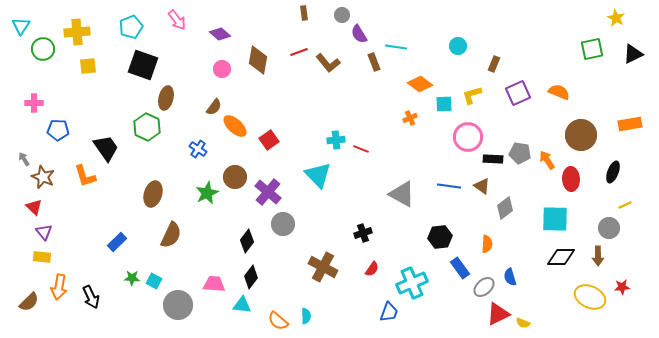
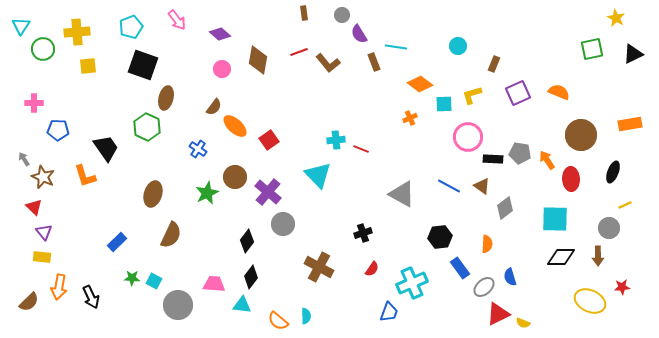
blue line at (449, 186): rotated 20 degrees clockwise
brown cross at (323, 267): moved 4 px left
yellow ellipse at (590, 297): moved 4 px down
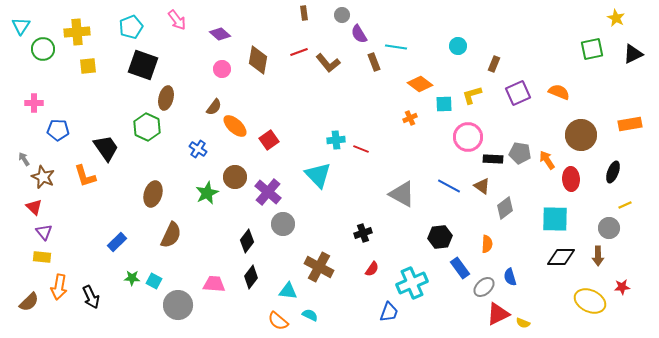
cyan triangle at (242, 305): moved 46 px right, 14 px up
cyan semicircle at (306, 316): moved 4 px right, 1 px up; rotated 63 degrees counterclockwise
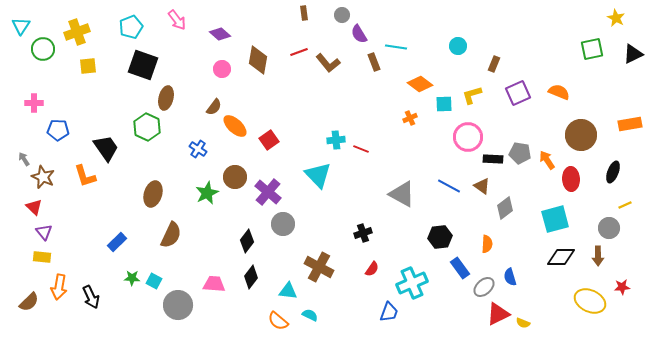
yellow cross at (77, 32): rotated 15 degrees counterclockwise
cyan square at (555, 219): rotated 16 degrees counterclockwise
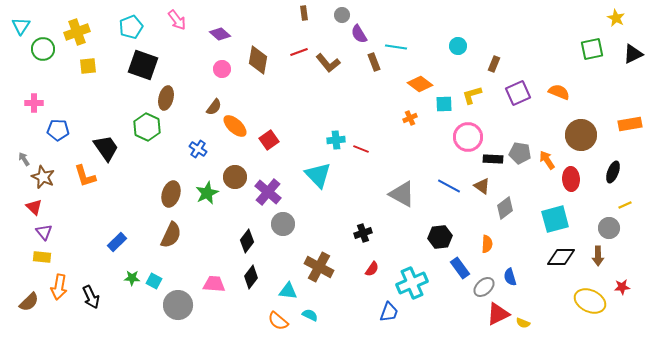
brown ellipse at (153, 194): moved 18 px right
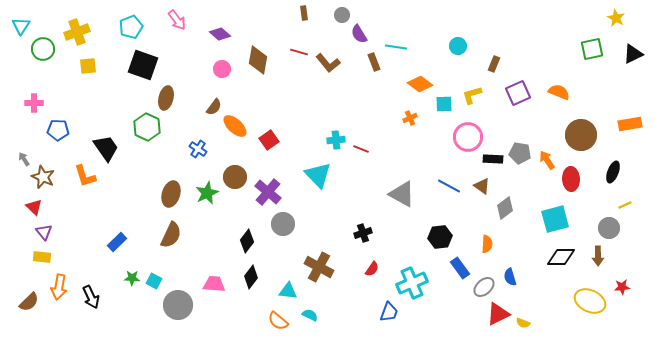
red line at (299, 52): rotated 36 degrees clockwise
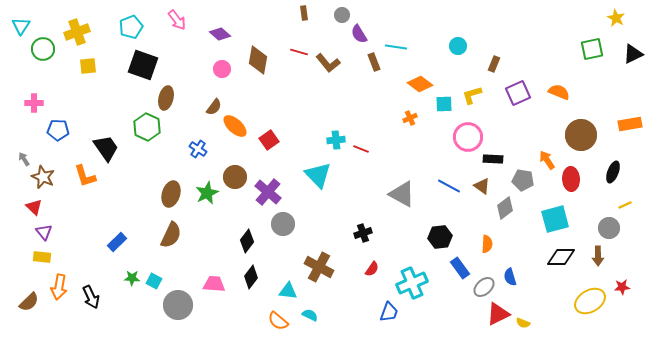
gray pentagon at (520, 153): moved 3 px right, 27 px down
yellow ellipse at (590, 301): rotated 56 degrees counterclockwise
